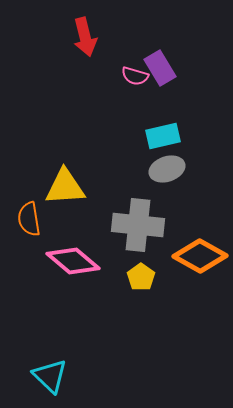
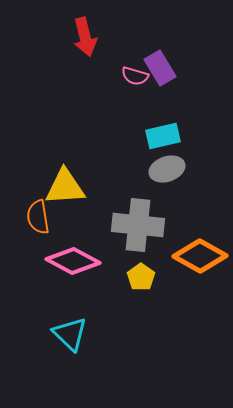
orange semicircle: moved 9 px right, 2 px up
pink diamond: rotated 12 degrees counterclockwise
cyan triangle: moved 20 px right, 42 px up
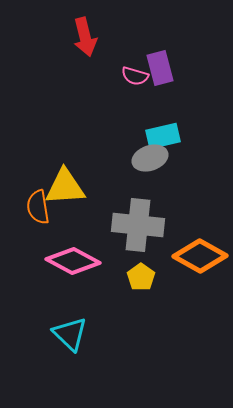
purple rectangle: rotated 16 degrees clockwise
gray ellipse: moved 17 px left, 11 px up
orange semicircle: moved 10 px up
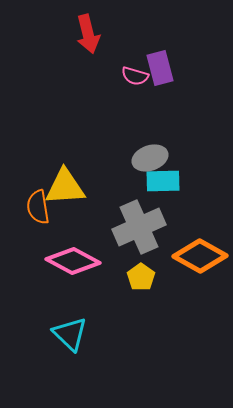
red arrow: moved 3 px right, 3 px up
cyan rectangle: moved 45 px down; rotated 12 degrees clockwise
gray cross: moved 1 px right, 2 px down; rotated 30 degrees counterclockwise
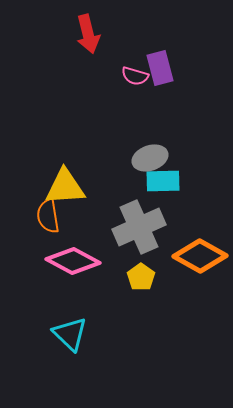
orange semicircle: moved 10 px right, 9 px down
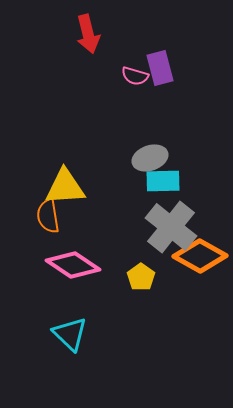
gray cross: moved 32 px right; rotated 27 degrees counterclockwise
pink diamond: moved 4 px down; rotated 6 degrees clockwise
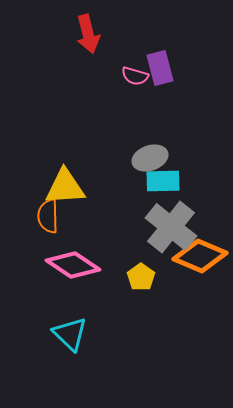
orange semicircle: rotated 8 degrees clockwise
orange diamond: rotated 6 degrees counterclockwise
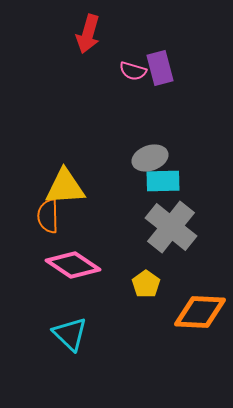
red arrow: rotated 30 degrees clockwise
pink semicircle: moved 2 px left, 5 px up
orange diamond: moved 56 px down; rotated 20 degrees counterclockwise
yellow pentagon: moved 5 px right, 7 px down
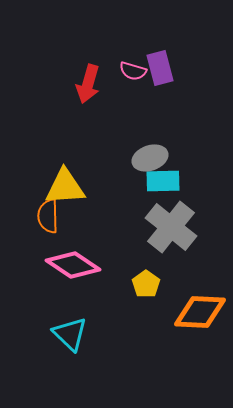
red arrow: moved 50 px down
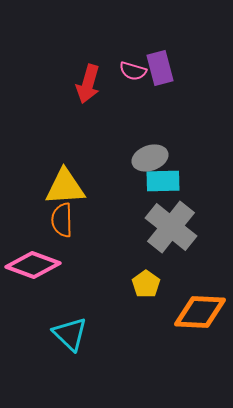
orange semicircle: moved 14 px right, 4 px down
pink diamond: moved 40 px left; rotated 14 degrees counterclockwise
